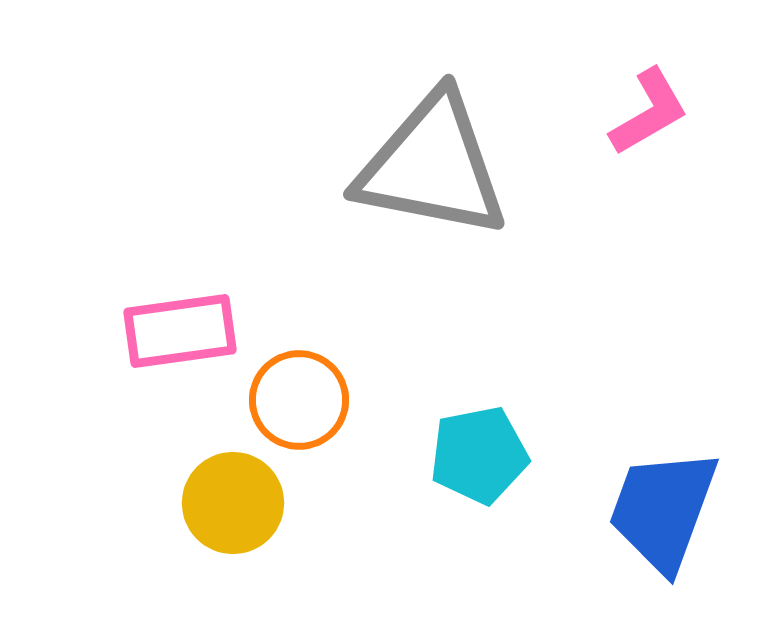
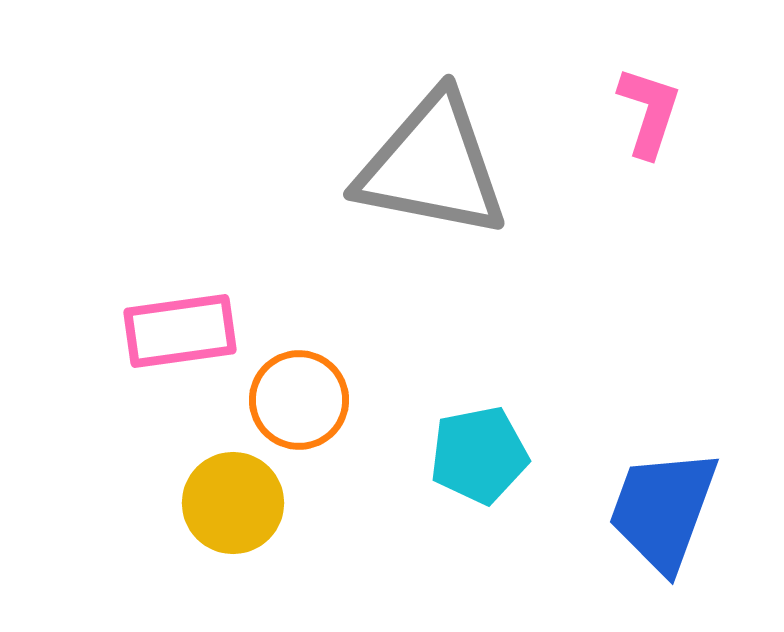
pink L-shape: rotated 42 degrees counterclockwise
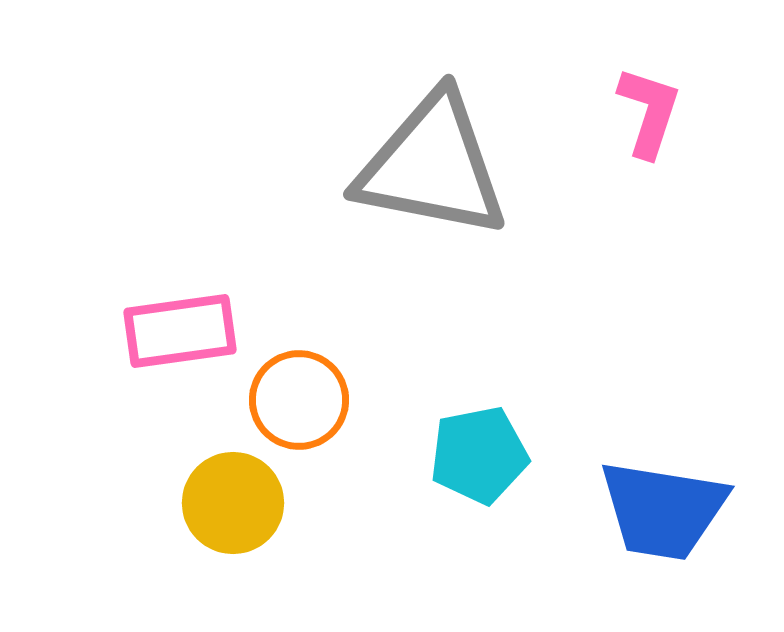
blue trapezoid: rotated 101 degrees counterclockwise
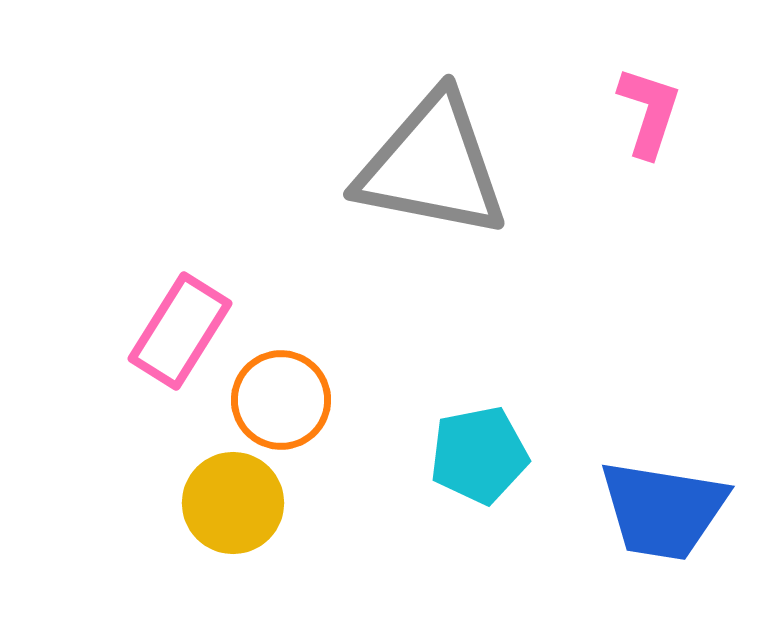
pink rectangle: rotated 50 degrees counterclockwise
orange circle: moved 18 px left
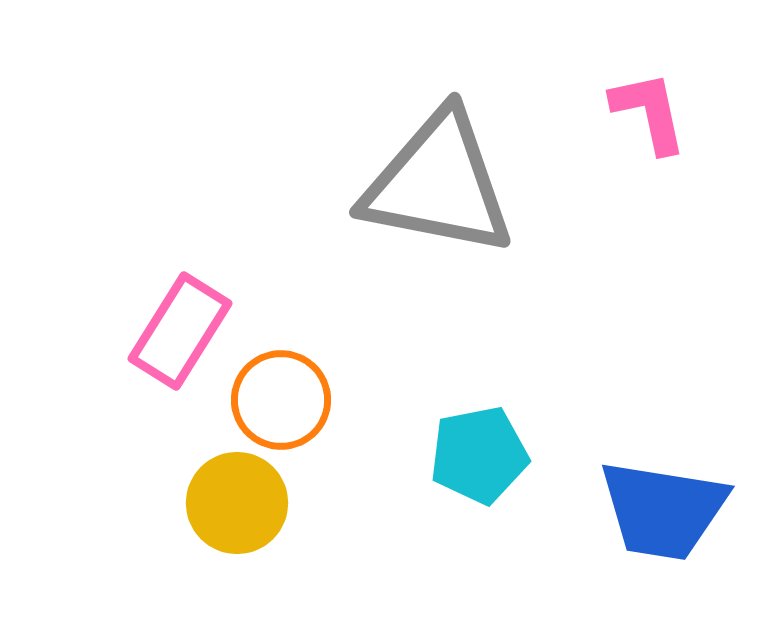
pink L-shape: rotated 30 degrees counterclockwise
gray triangle: moved 6 px right, 18 px down
yellow circle: moved 4 px right
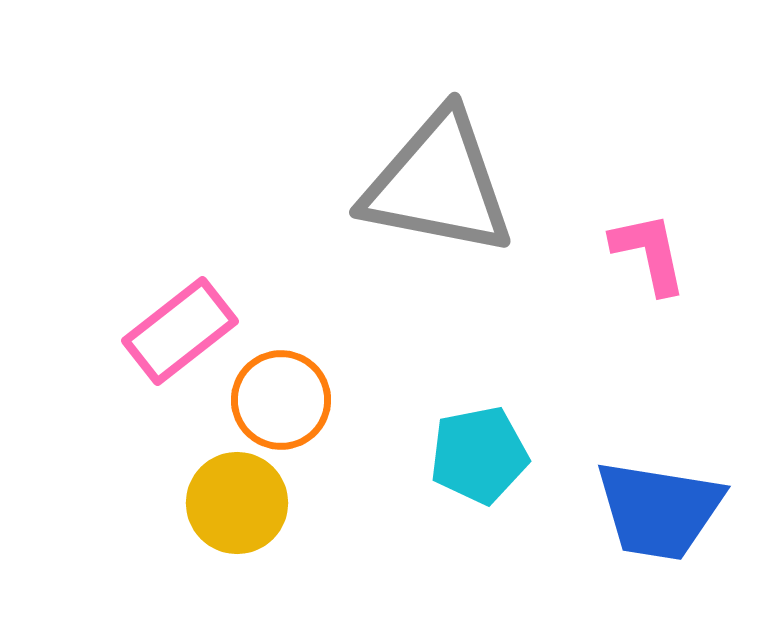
pink L-shape: moved 141 px down
pink rectangle: rotated 20 degrees clockwise
blue trapezoid: moved 4 px left
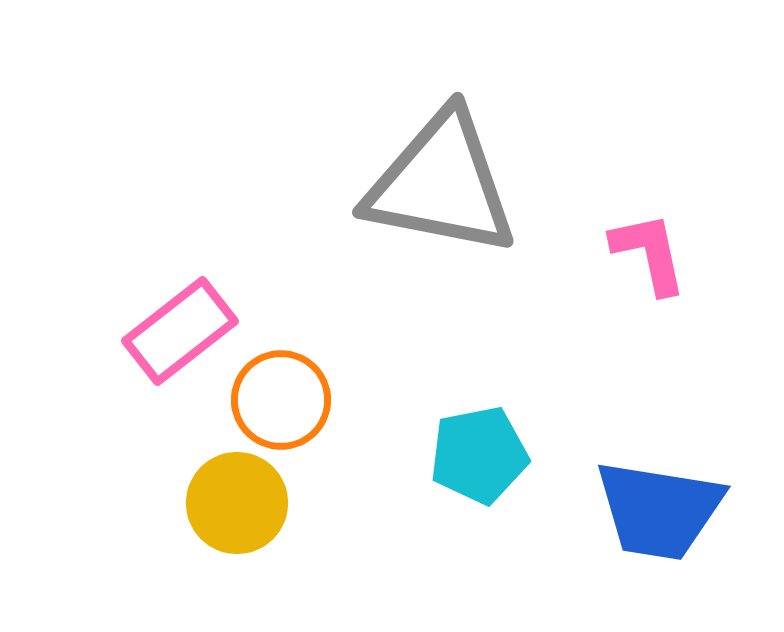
gray triangle: moved 3 px right
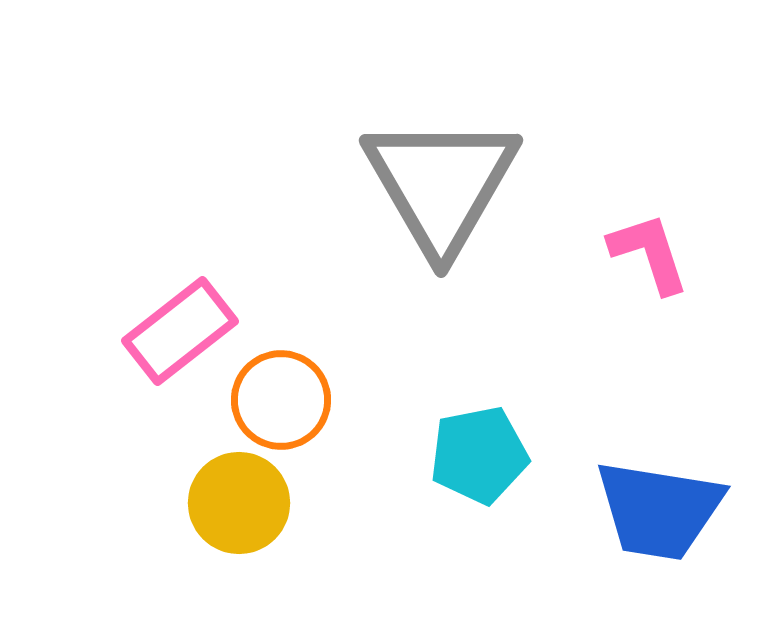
gray triangle: rotated 49 degrees clockwise
pink L-shape: rotated 6 degrees counterclockwise
yellow circle: moved 2 px right
